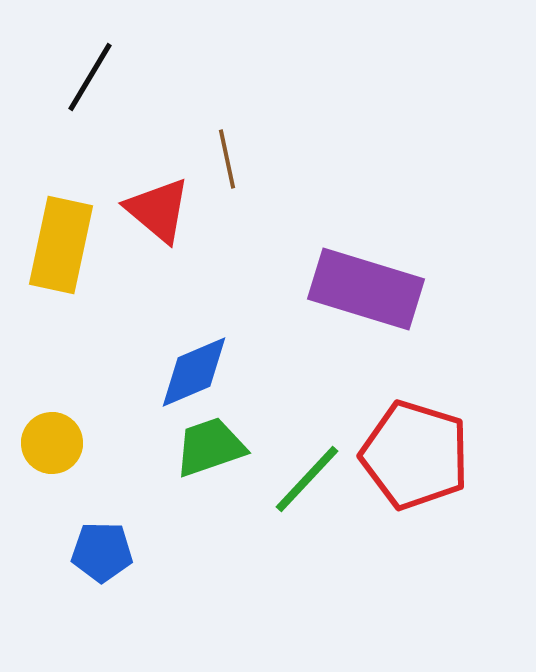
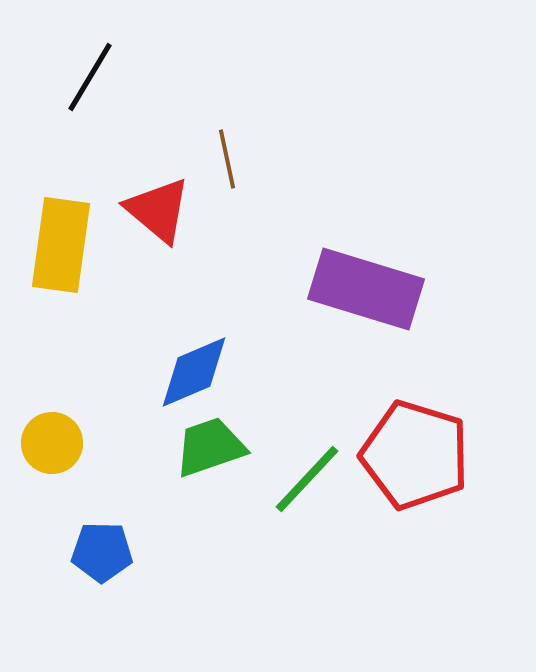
yellow rectangle: rotated 4 degrees counterclockwise
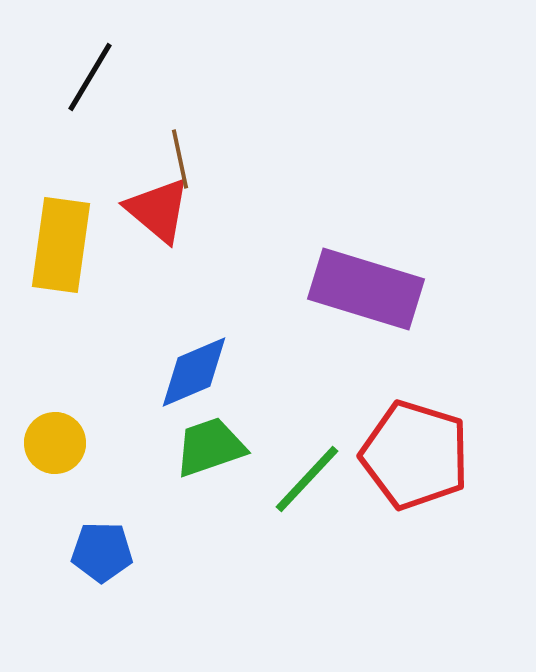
brown line: moved 47 px left
yellow circle: moved 3 px right
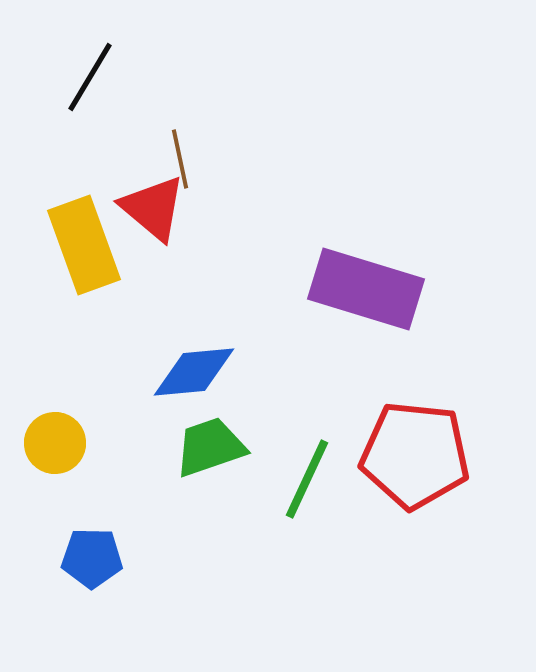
red triangle: moved 5 px left, 2 px up
yellow rectangle: moved 23 px right; rotated 28 degrees counterclockwise
blue diamond: rotated 18 degrees clockwise
red pentagon: rotated 11 degrees counterclockwise
green line: rotated 18 degrees counterclockwise
blue pentagon: moved 10 px left, 6 px down
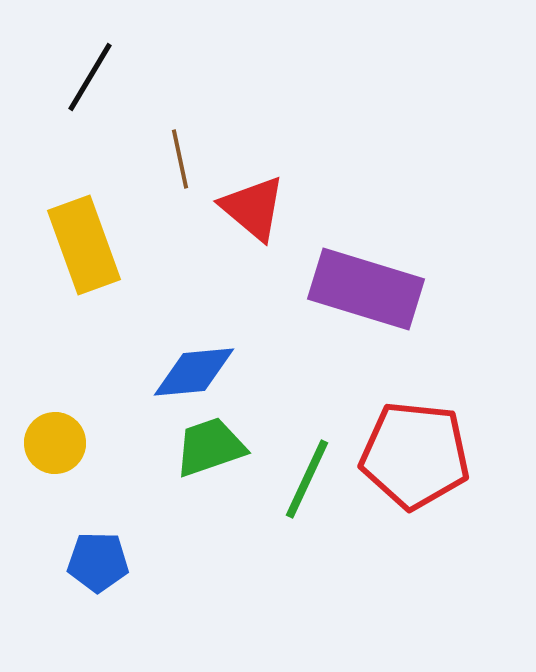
red triangle: moved 100 px right
blue pentagon: moved 6 px right, 4 px down
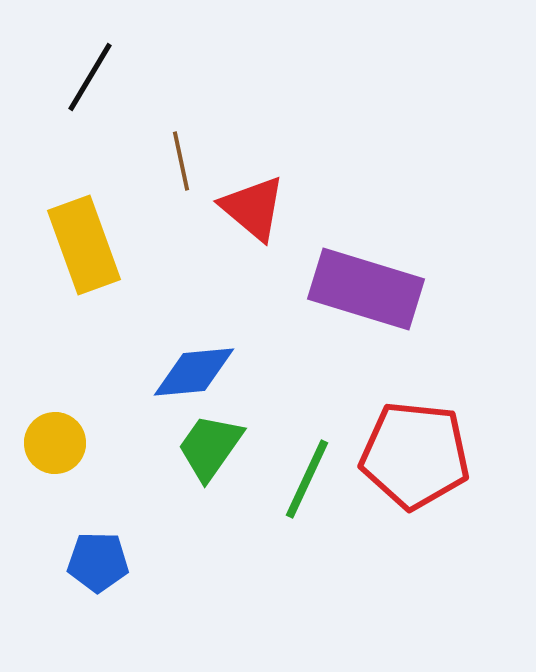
brown line: moved 1 px right, 2 px down
green trapezoid: rotated 36 degrees counterclockwise
